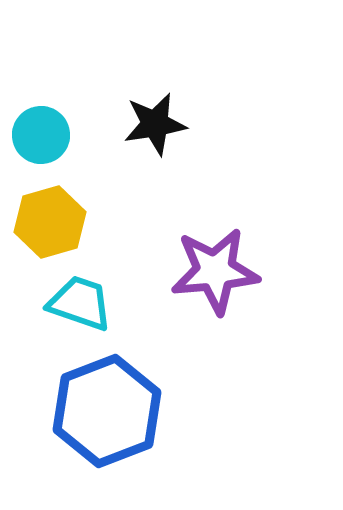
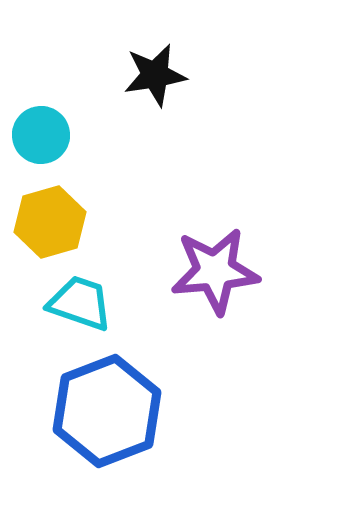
black star: moved 49 px up
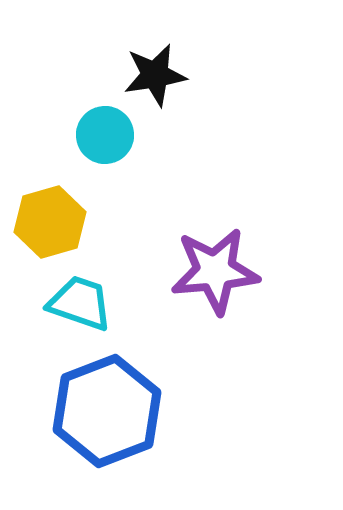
cyan circle: moved 64 px right
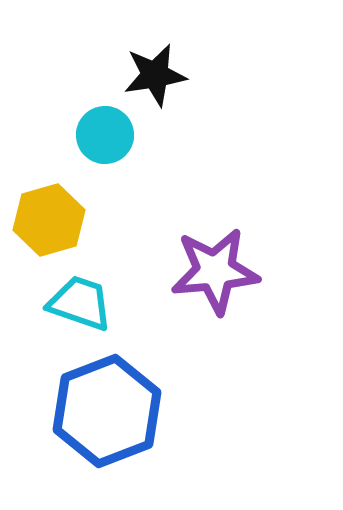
yellow hexagon: moved 1 px left, 2 px up
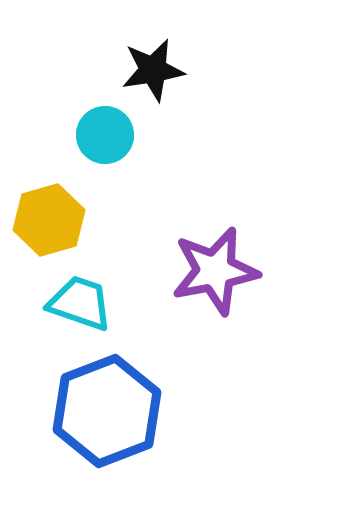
black star: moved 2 px left, 5 px up
purple star: rotated 6 degrees counterclockwise
